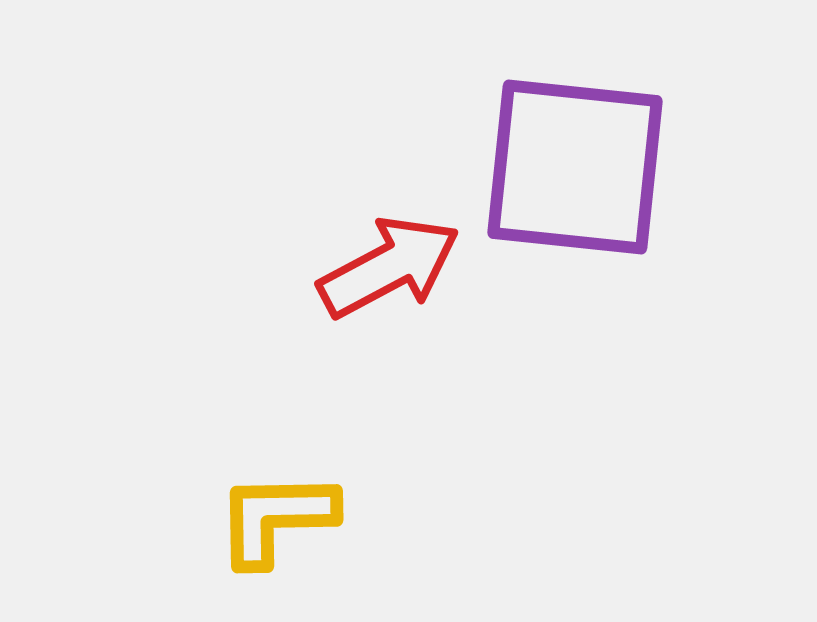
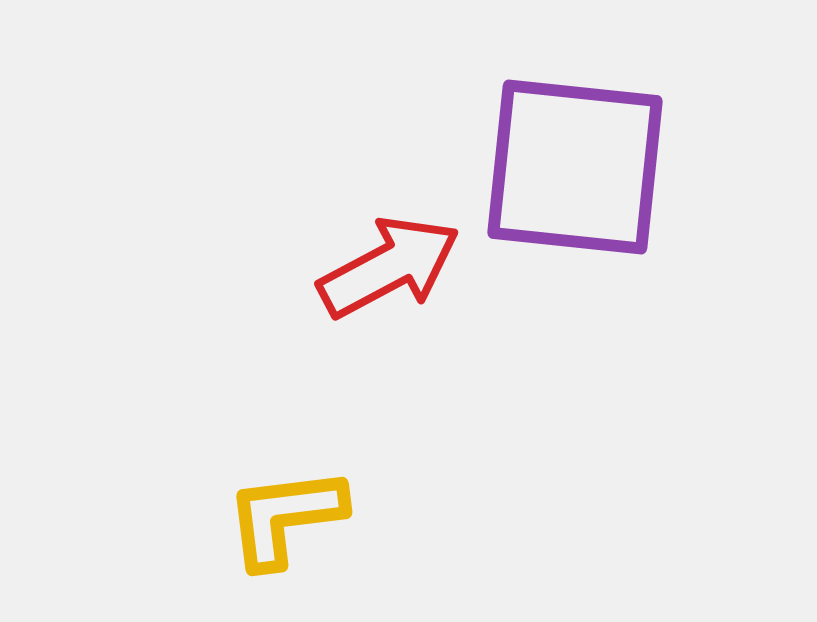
yellow L-shape: moved 9 px right, 1 px up; rotated 6 degrees counterclockwise
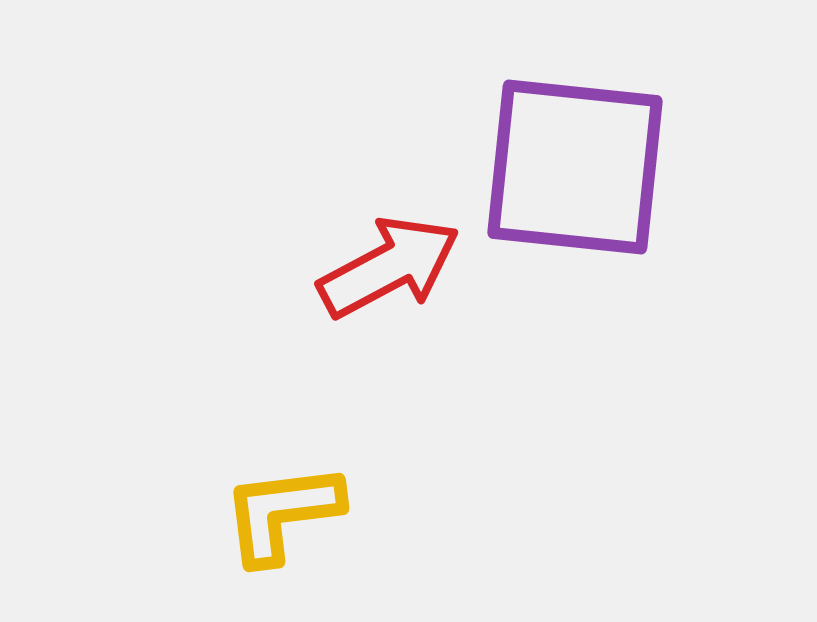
yellow L-shape: moved 3 px left, 4 px up
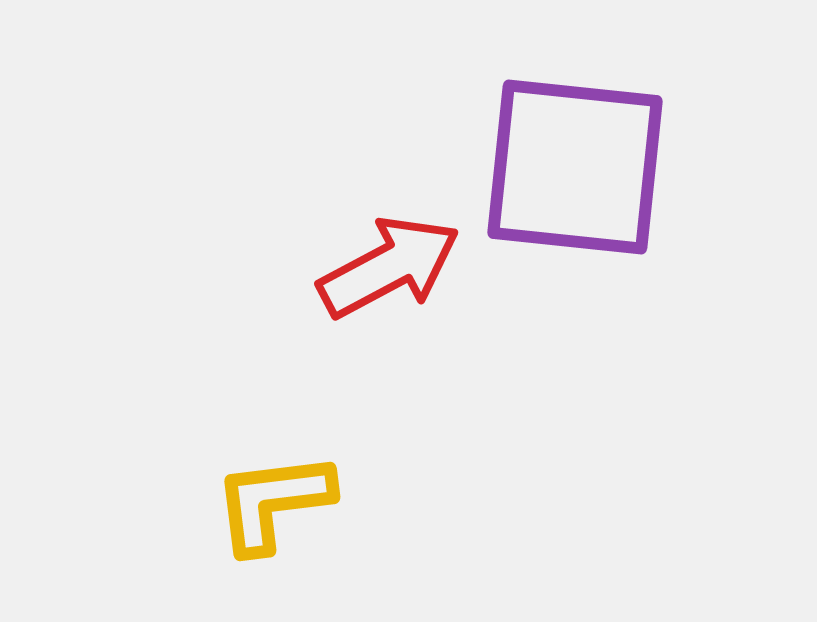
yellow L-shape: moved 9 px left, 11 px up
